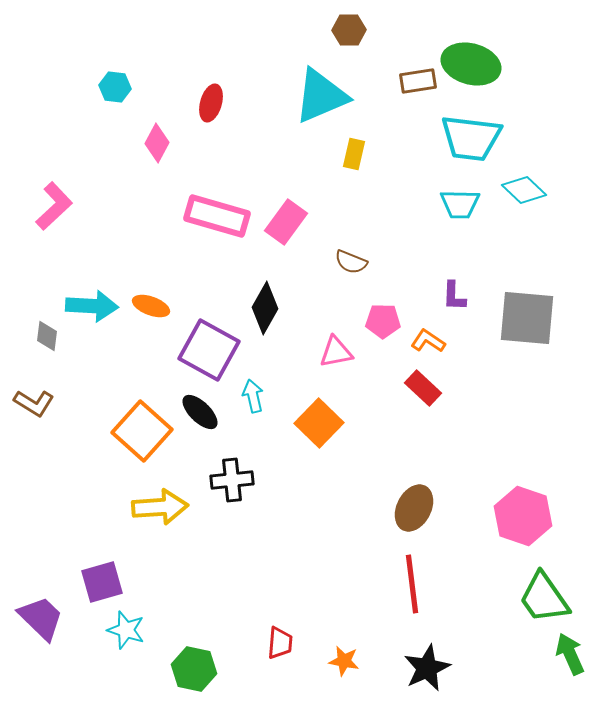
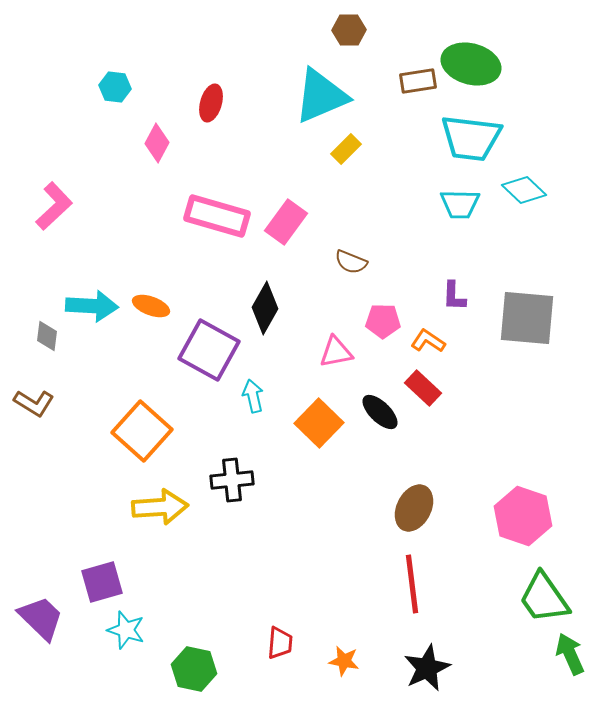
yellow rectangle at (354, 154): moved 8 px left, 5 px up; rotated 32 degrees clockwise
black ellipse at (200, 412): moved 180 px right
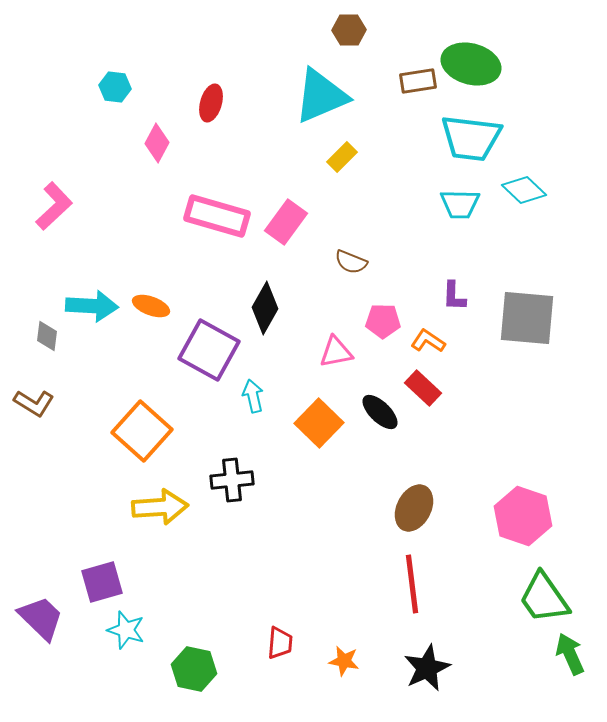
yellow rectangle at (346, 149): moved 4 px left, 8 px down
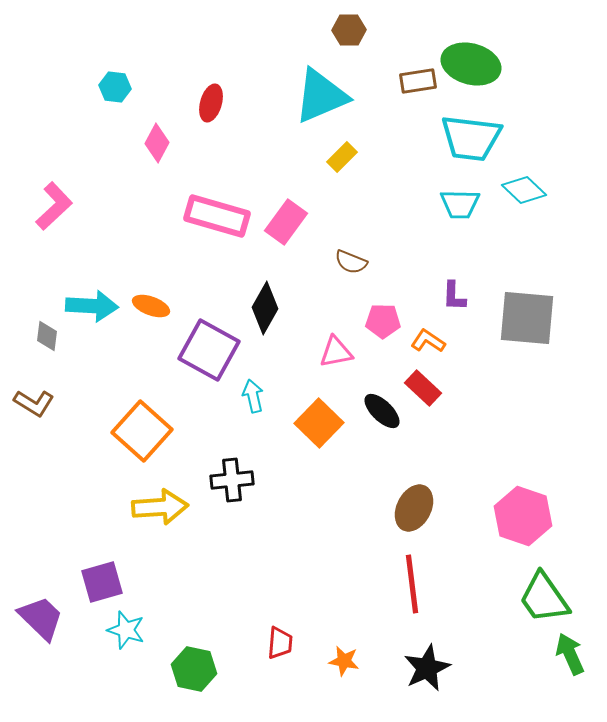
black ellipse at (380, 412): moved 2 px right, 1 px up
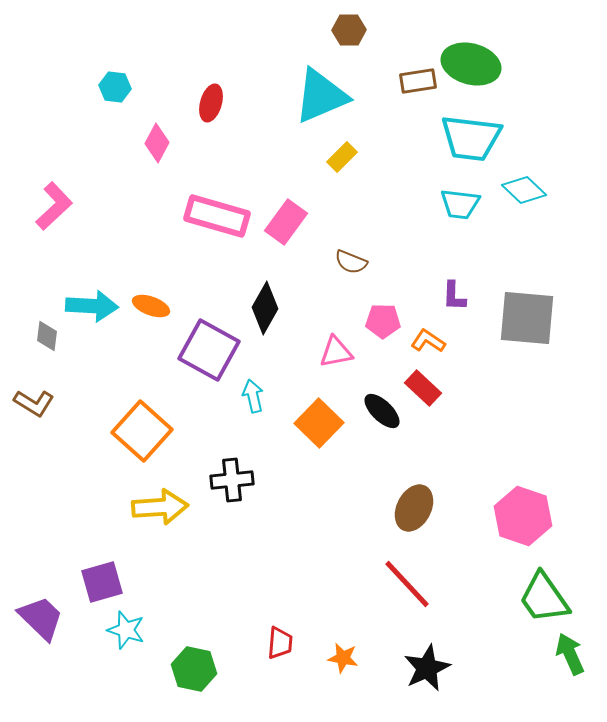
cyan trapezoid at (460, 204): rotated 6 degrees clockwise
red line at (412, 584): moved 5 px left; rotated 36 degrees counterclockwise
orange star at (344, 661): moved 1 px left, 3 px up
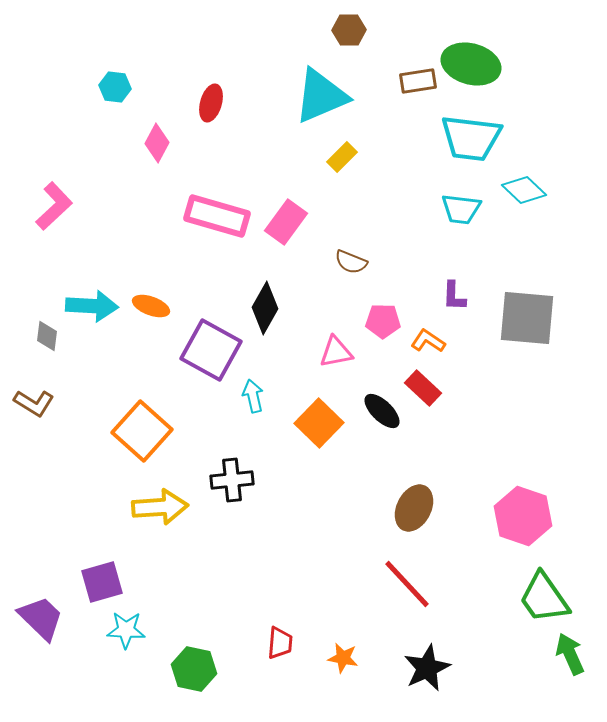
cyan trapezoid at (460, 204): moved 1 px right, 5 px down
purple square at (209, 350): moved 2 px right
cyan star at (126, 630): rotated 15 degrees counterclockwise
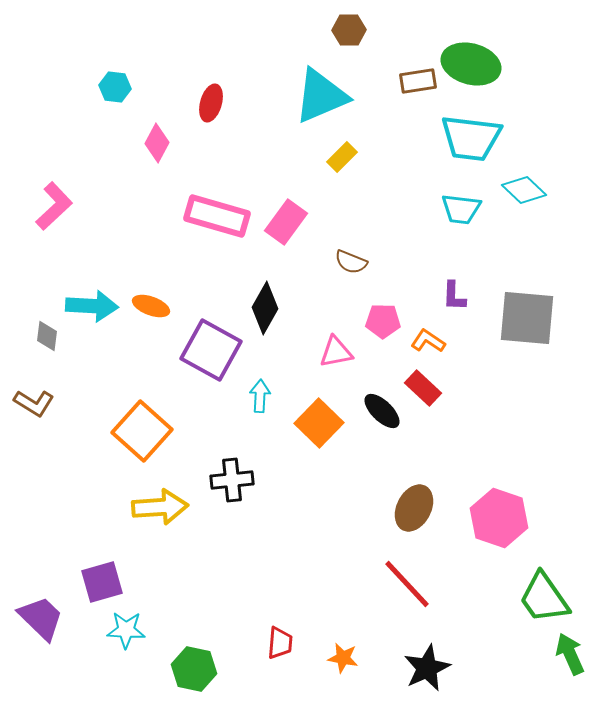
cyan arrow at (253, 396): moved 7 px right; rotated 16 degrees clockwise
pink hexagon at (523, 516): moved 24 px left, 2 px down
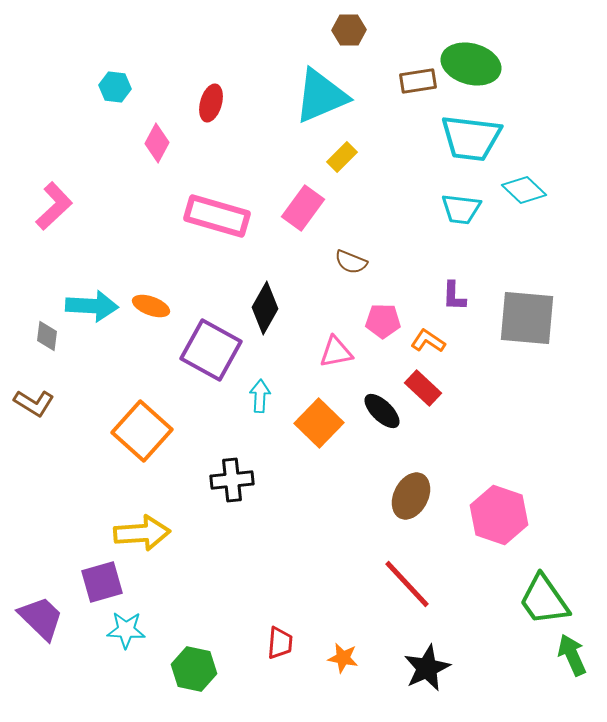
pink rectangle at (286, 222): moved 17 px right, 14 px up
yellow arrow at (160, 507): moved 18 px left, 26 px down
brown ellipse at (414, 508): moved 3 px left, 12 px up
pink hexagon at (499, 518): moved 3 px up
green trapezoid at (544, 598): moved 2 px down
green arrow at (570, 654): moved 2 px right, 1 px down
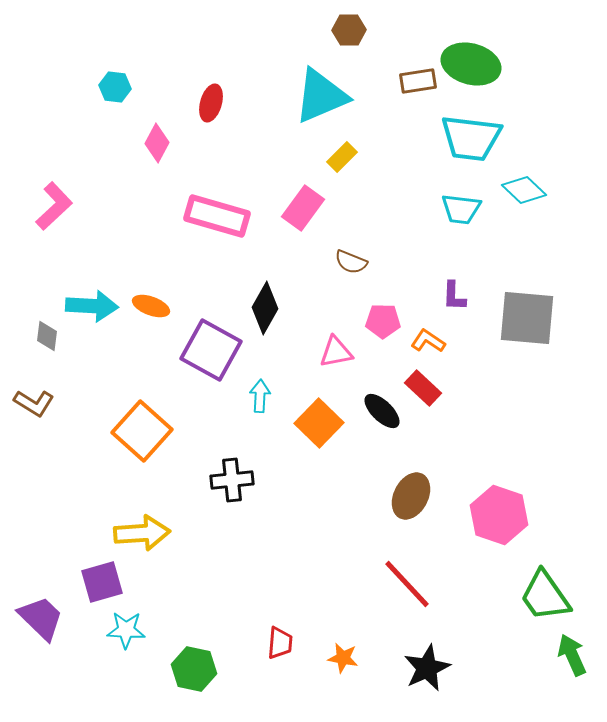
green trapezoid at (544, 600): moved 1 px right, 4 px up
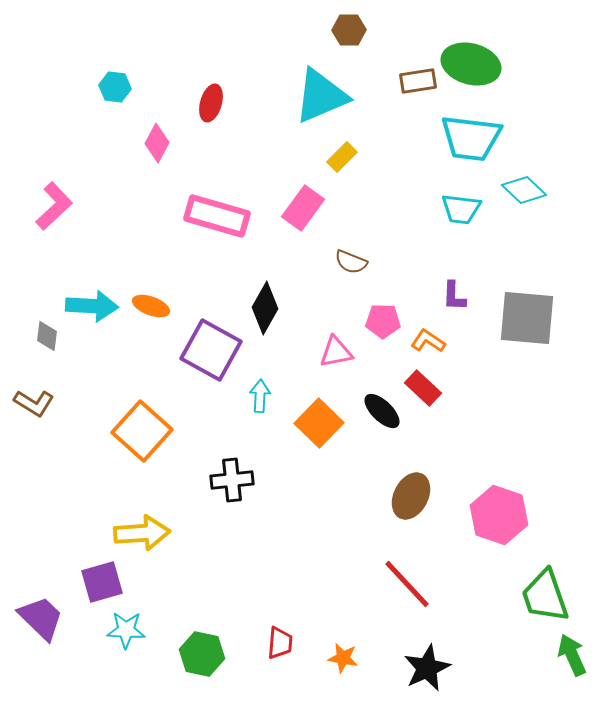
green trapezoid at (545, 596): rotated 16 degrees clockwise
green hexagon at (194, 669): moved 8 px right, 15 px up
